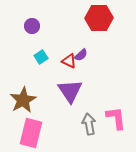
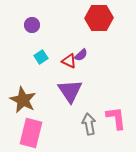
purple circle: moved 1 px up
brown star: rotated 16 degrees counterclockwise
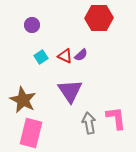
red triangle: moved 4 px left, 5 px up
gray arrow: moved 1 px up
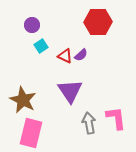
red hexagon: moved 1 px left, 4 px down
cyan square: moved 11 px up
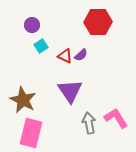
pink L-shape: rotated 25 degrees counterclockwise
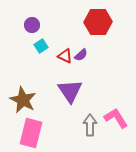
gray arrow: moved 1 px right, 2 px down; rotated 10 degrees clockwise
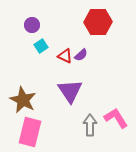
pink rectangle: moved 1 px left, 1 px up
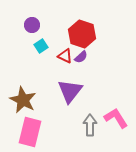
red hexagon: moved 16 px left, 12 px down; rotated 20 degrees clockwise
purple semicircle: moved 2 px down
purple triangle: rotated 12 degrees clockwise
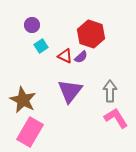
red hexagon: moved 9 px right
gray arrow: moved 20 px right, 34 px up
pink rectangle: rotated 16 degrees clockwise
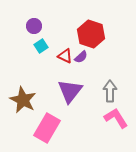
purple circle: moved 2 px right, 1 px down
pink rectangle: moved 17 px right, 4 px up
